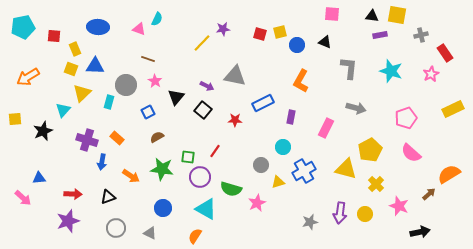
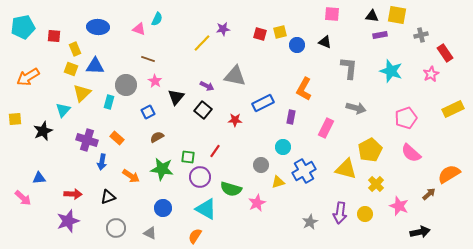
orange L-shape at (301, 81): moved 3 px right, 8 px down
gray star at (310, 222): rotated 14 degrees counterclockwise
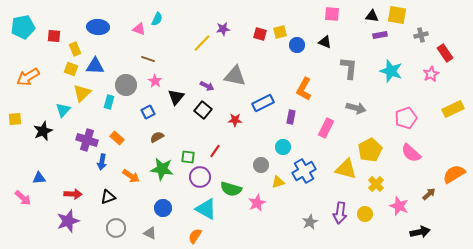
orange semicircle at (449, 174): moved 5 px right
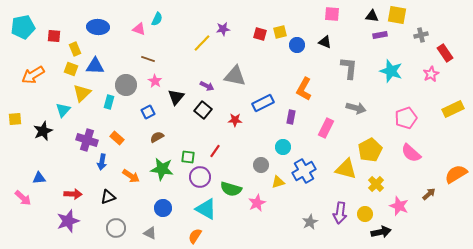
orange arrow at (28, 77): moved 5 px right, 2 px up
orange semicircle at (454, 174): moved 2 px right
black arrow at (420, 232): moved 39 px left
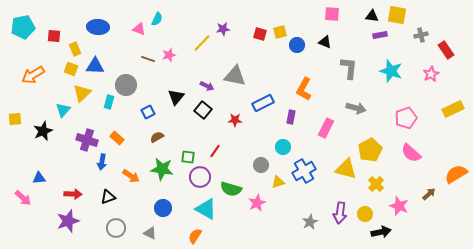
red rectangle at (445, 53): moved 1 px right, 3 px up
pink star at (155, 81): moved 14 px right, 26 px up; rotated 24 degrees clockwise
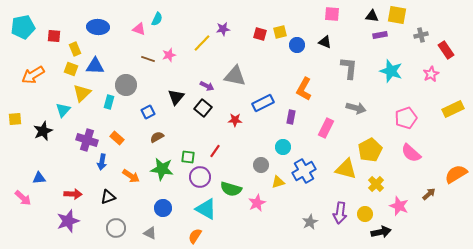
black square at (203, 110): moved 2 px up
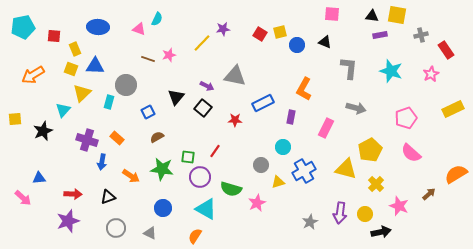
red square at (260, 34): rotated 16 degrees clockwise
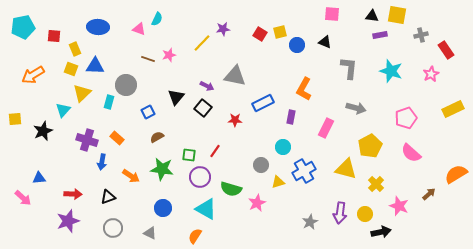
yellow pentagon at (370, 150): moved 4 px up
green square at (188, 157): moved 1 px right, 2 px up
gray circle at (116, 228): moved 3 px left
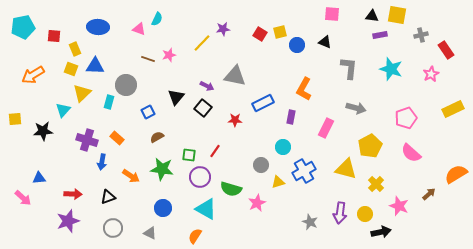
cyan star at (391, 71): moved 2 px up
black star at (43, 131): rotated 18 degrees clockwise
gray star at (310, 222): rotated 21 degrees counterclockwise
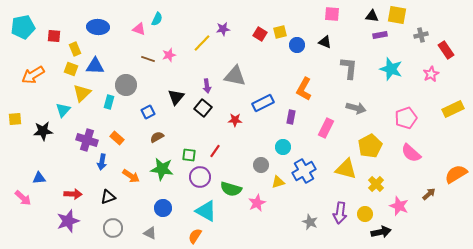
purple arrow at (207, 86): rotated 56 degrees clockwise
cyan triangle at (206, 209): moved 2 px down
